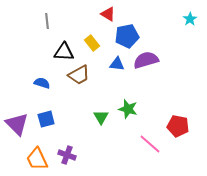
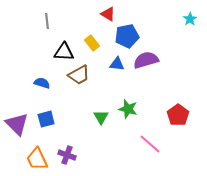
red pentagon: moved 11 px up; rotated 25 degrees clockwise
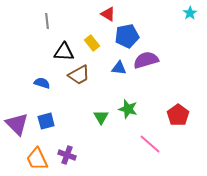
cyan star: moved 6 px up
blue triangle: moved 2 px right, 4 px down
blue square: moved 2 px down
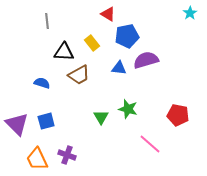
red pentagon: rotated 25 degrees counterclockwise
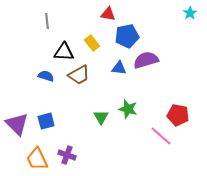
red triangle: rotated 21 degrees counterclockwise
blue semicircle: moved 4 px right, 7 px up
pink line: moved 11 px right, 8 px up
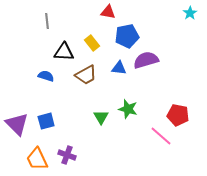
red triangle: moved 2 px up
brown trapezoid: moved 7 px right
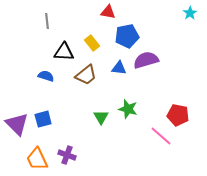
brown trapezoid: rotated 10 degrees counterclockwise
blue square: moved 3 px left, 2 px up
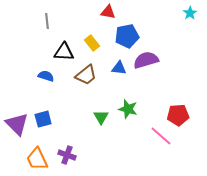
red pentagon: rotated 15 degrees counterclockwise
